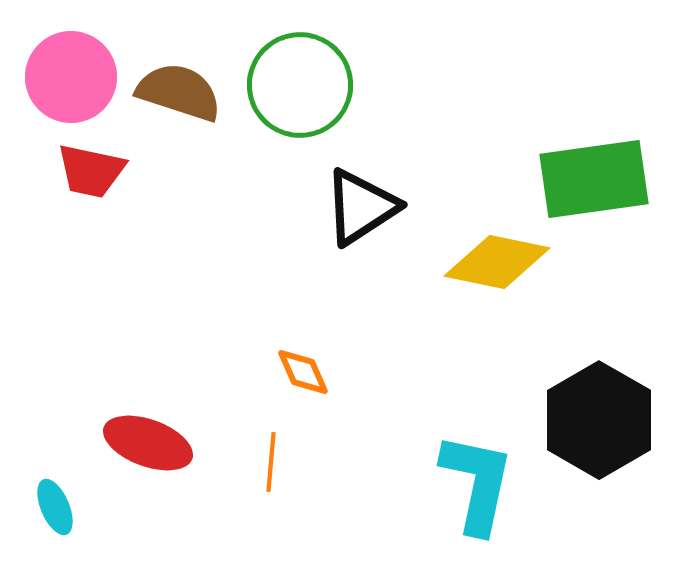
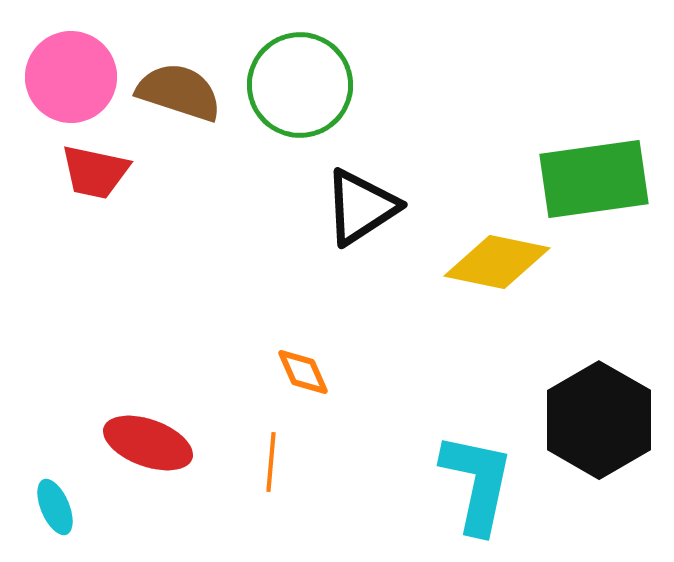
red trapezoid: moved 4 px right, 1 px down
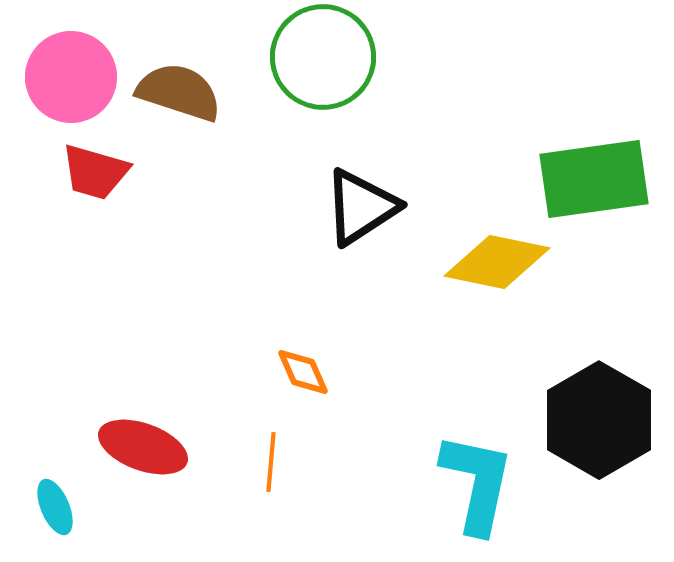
green circle: moved 23 px right, 28 px up
red trapezoid: rotated 4 degrees clockwise
red ellipse: moved 5 px left, 4 px down
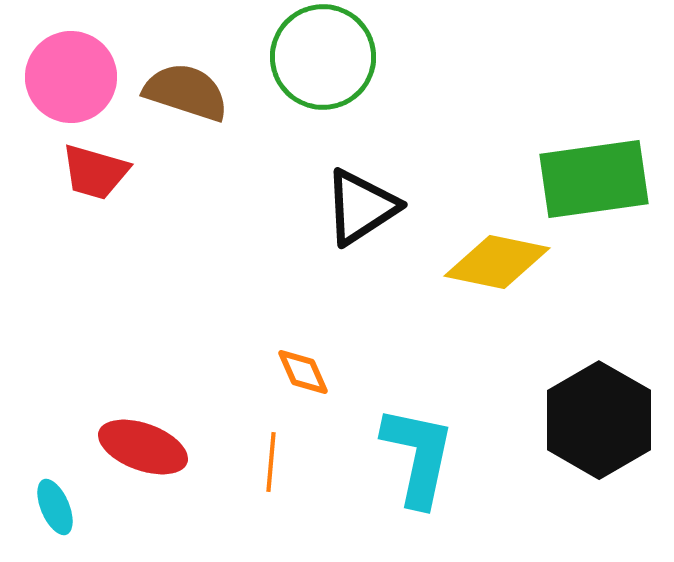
brown semicircle: moved 7 px right
cyan L-shape: moved 59 px left, 27 px up
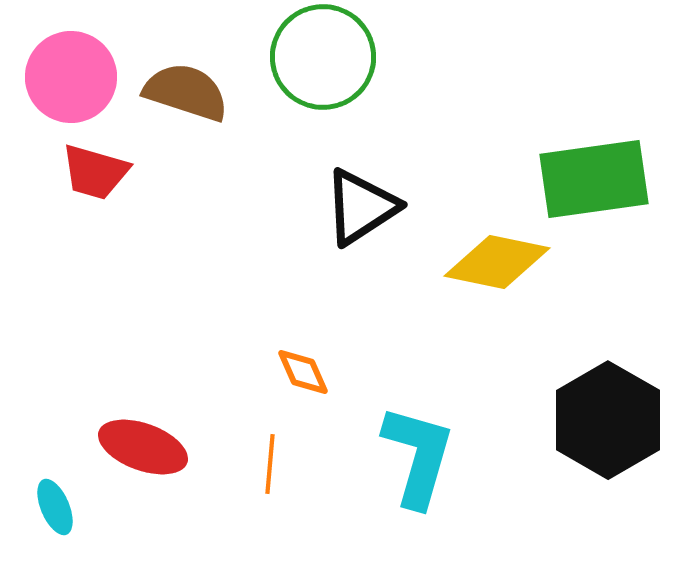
black hexagon: moved 9 px right
cyan L-shape: rotated 4 degrees clockwise
orange line: moved 1 px left, 2 px down
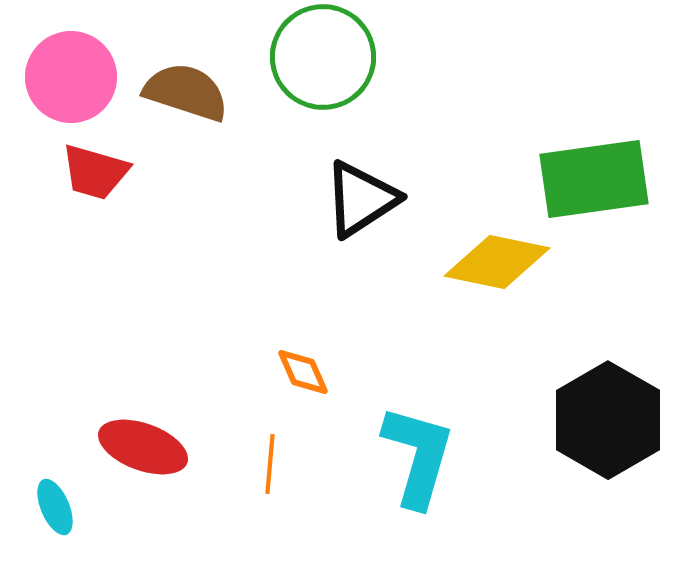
black triangle: moved 8 px up
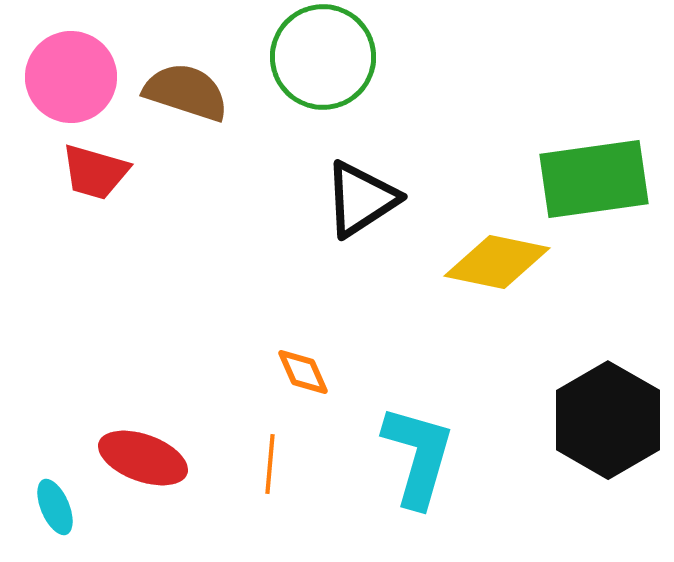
red ellipse: moved 11 px down
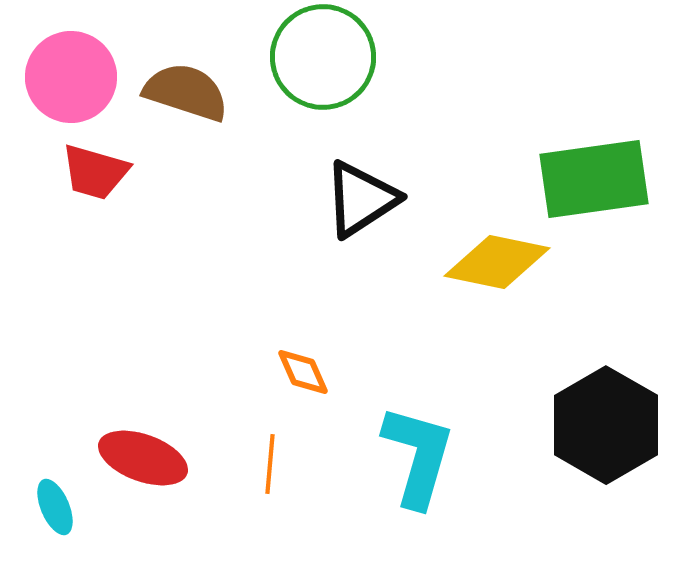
black hexagon: moved 2 px left, 5 px down
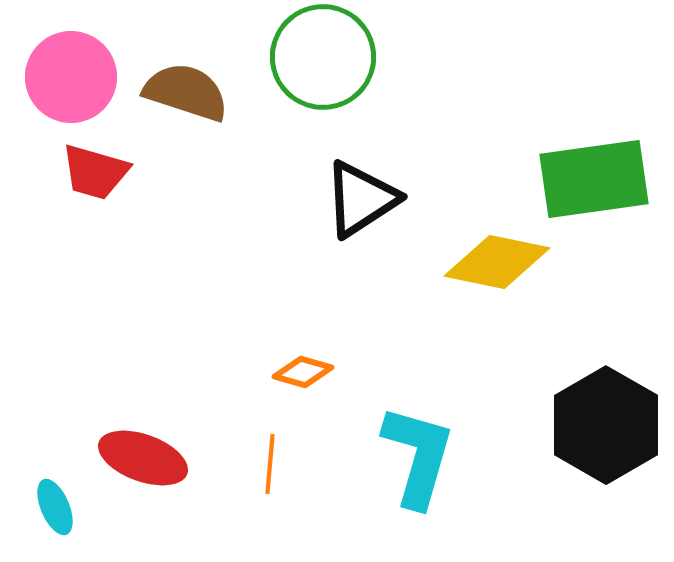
orange diamond: rotated 50 degrees counterclockwise
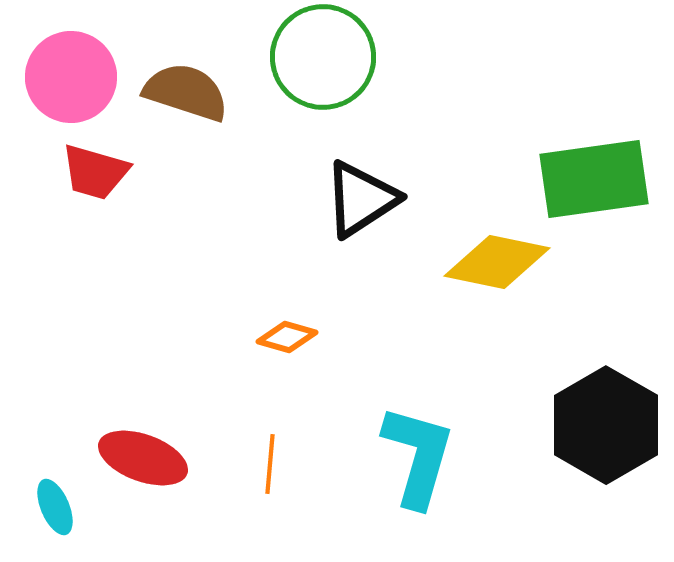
orange diamond: moved 16 px left, 35 px up
